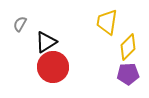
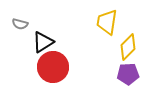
gray semicircle: rotated 105 degrees counterclockwise
black triangle: moved 3 px left
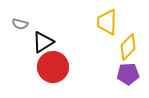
yellow trapezoid: rotated 8 degrees counterclockwise
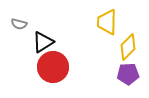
gray semicircle: moved 1 px left
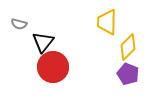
black triangle: rotated 20 degrees counterclockwise
purple pentagon: rotated 25 degrees clockwise
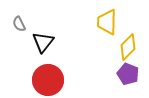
gray semicircle: rotated 49 degrees clockwise
red circle: moved 5 px left, 13 px down
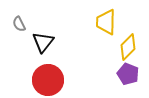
yellow trapezoid: moved 1 px left
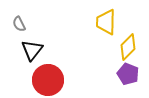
black triangle: moved 11 px left, 8 px down
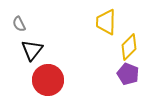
yellow diamond: moved 1 px right
